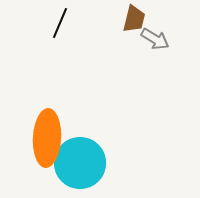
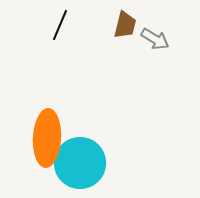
brown trapezoid: moved 9 px left, 6 px down
black line: moved 2 px down
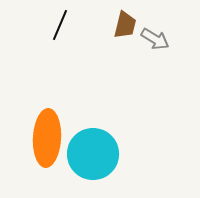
cyan circle: moved 13 px right, 9 px up
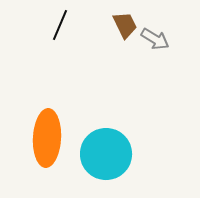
brown trapezoid: rotated 40 degrees counterclockwise
cyan circle: moved 13 px right
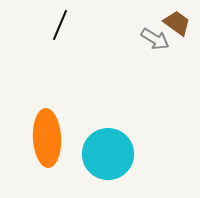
brown trapezoid: moved 52 px right, 2 px up; rotated 28 degrees counterclockwise
orange ellipse: rotated 6 degrees counterclockwise
cyan circle: moved 2 px right
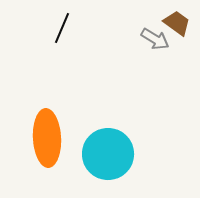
black line: moved 2 px right, 3 px down
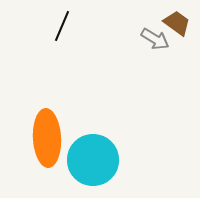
black line: moved 2 px up
cyan circle: moved 15 px left, 6 px down
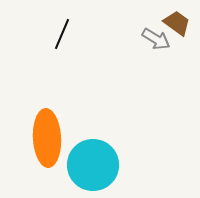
black line: moved 8 px down
gray arrow: moved 1 px right
cyan circle: moved 5 px down
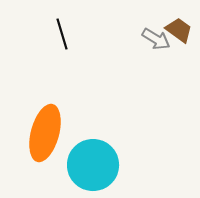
brown trapezoid: moved 2 px right, 7 px down
black line: rotated 40 degrees counterclockwise
orange ellipse: moved 2 px left, 5 px up; rotated 18 degrees clockwise
